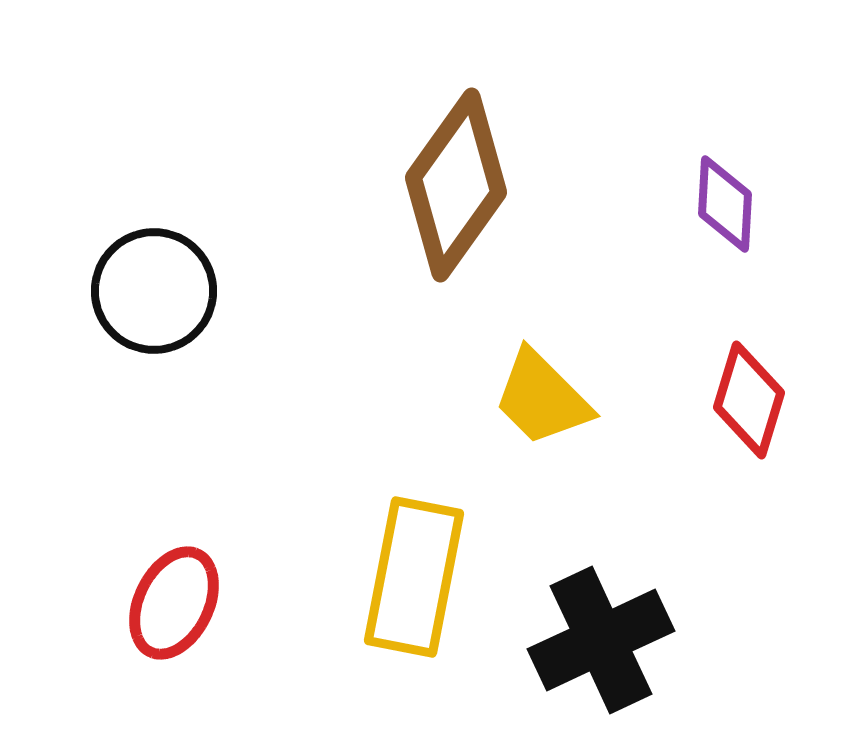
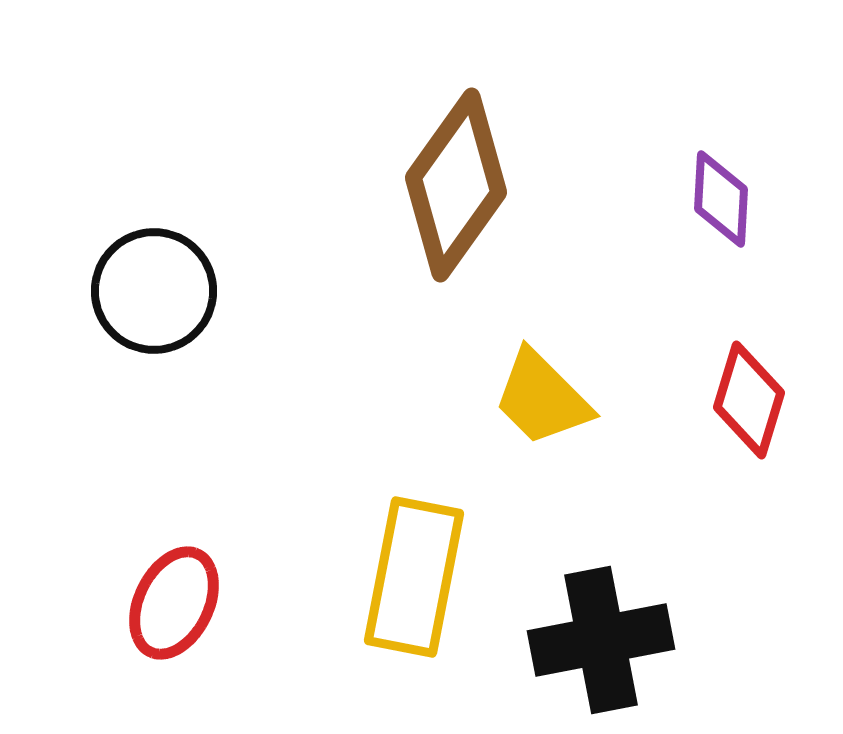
purple diamond: moved 4 px left, 5 px up
black cross: rotated 14 degrees clockwise
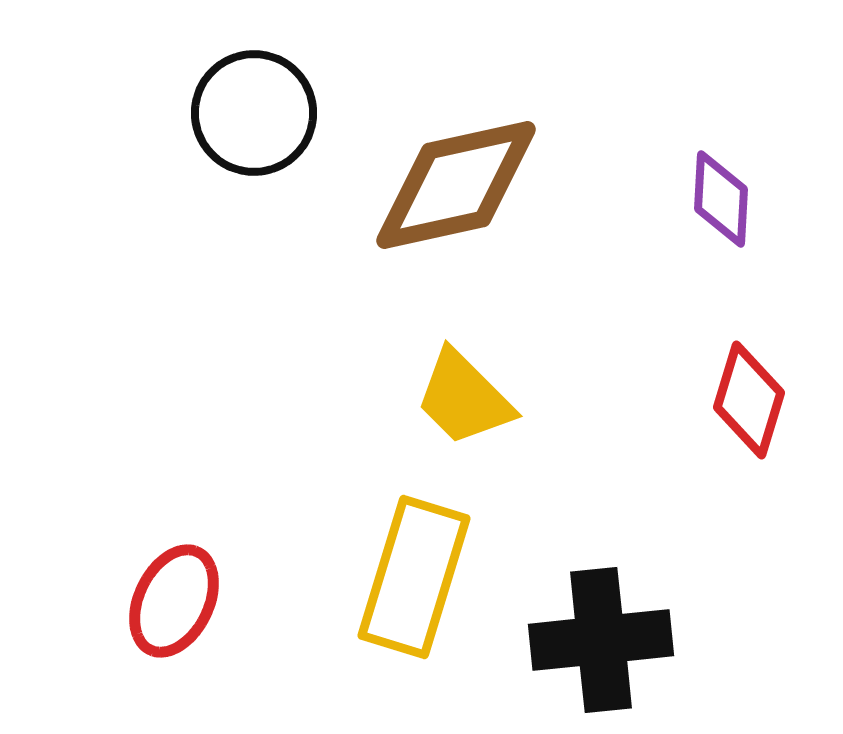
brown diamond: rotated 42 degrees clockwise
black circle: moved 100 px right, 178 px up
yellow trapezoid: moved 78 px left
yellow rectangle: rotated 6 degrees clockwise
red ellipse: moved 2 px up
black cross: rotated 5 degrees clockwise
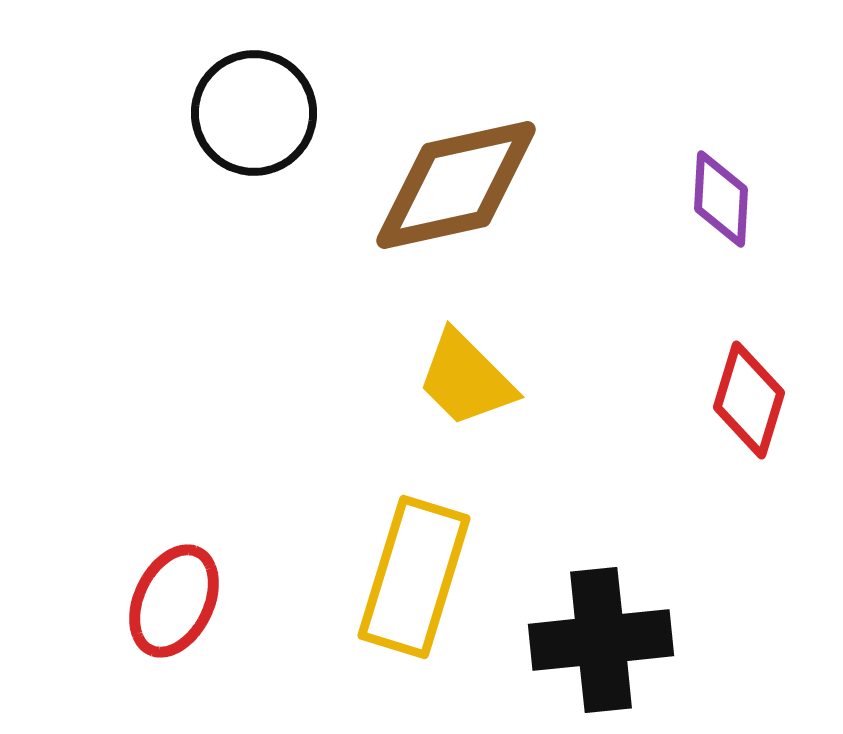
yellow trapezoid: moved 2 px right, 19 px up
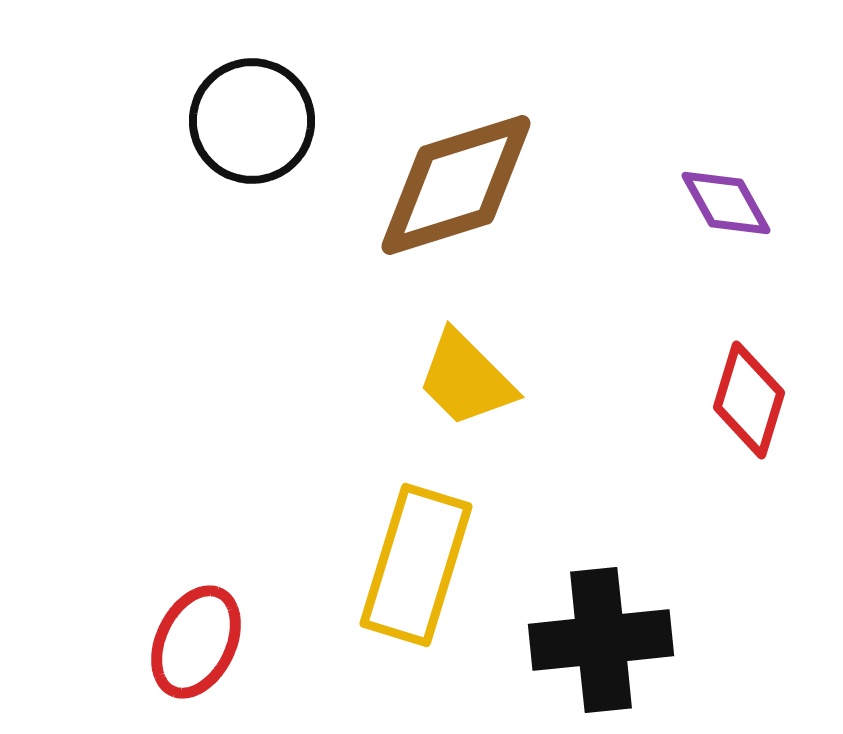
black circle: moved 2 px left, 8 px down
brown diamond: rotated 5 degrees counterclockwise
purple diamond: moved 5 px right, 4 px down; rotated 32 degrees counterclockwise
yellow rectangle: moved 2 px right, 12 px up
red ellipse: moved 22 px right, 41 px down
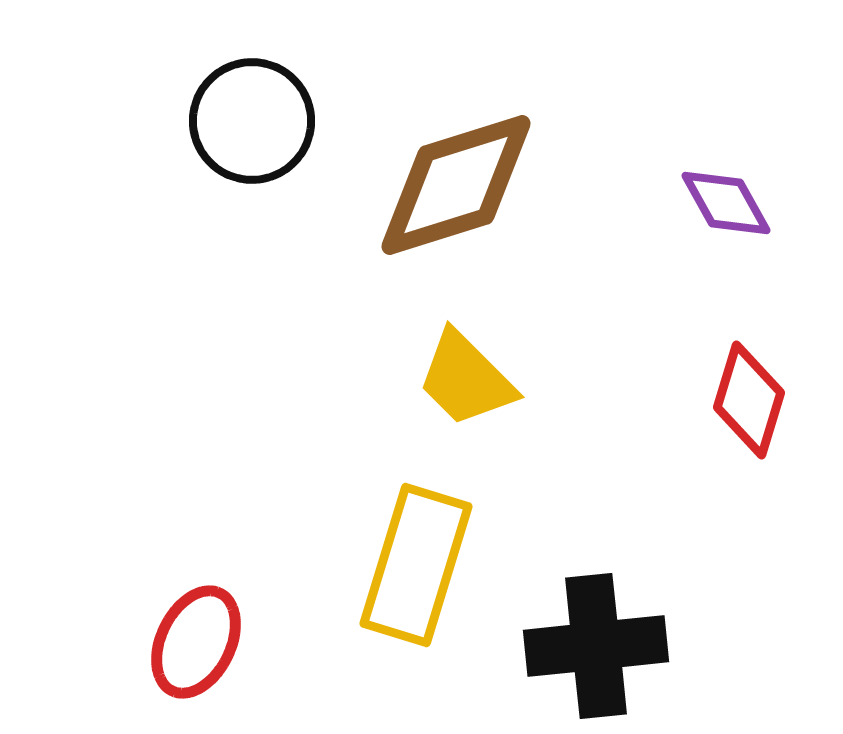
black cross: moved 5 px left, 6 px down
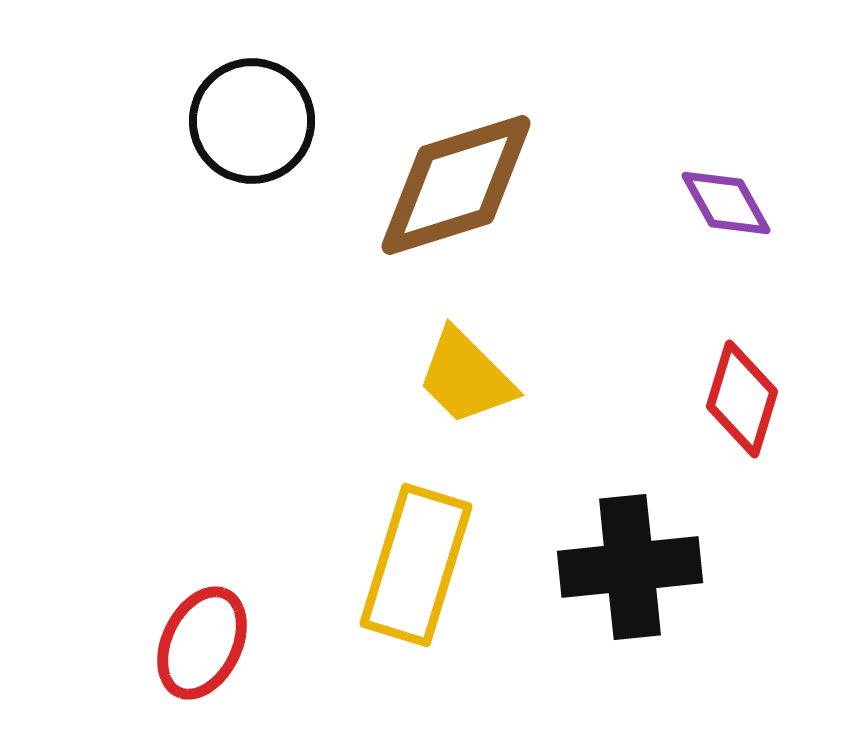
yellow trapezoid: moved 2 px up
red diamond: moved 7 px left, 1 px up
red ellipse: moved 6 px right, 1 px down
black cross: moved 34 px right, 79 px up
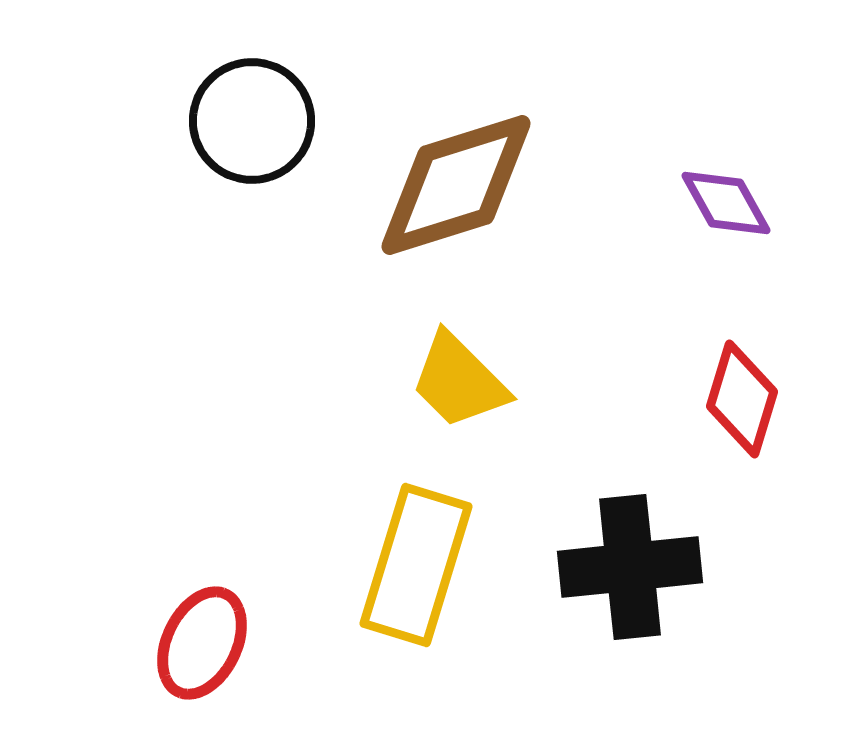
yellow trapezoid: moved 7 px left, 4 px down
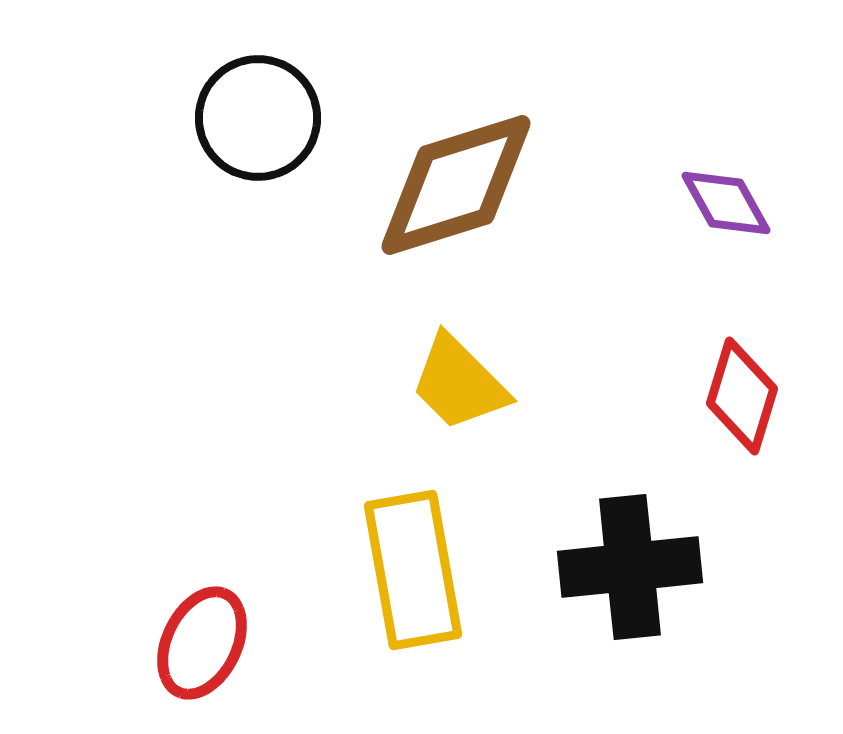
black circle: moved 6 px right, 3 px up
yellow trapezoid: moved 2 px down
red diamond: moved 3 px up
yellow rectangle: moved 3 px left, 5 px down; rotated 27 degrees counterclockwise
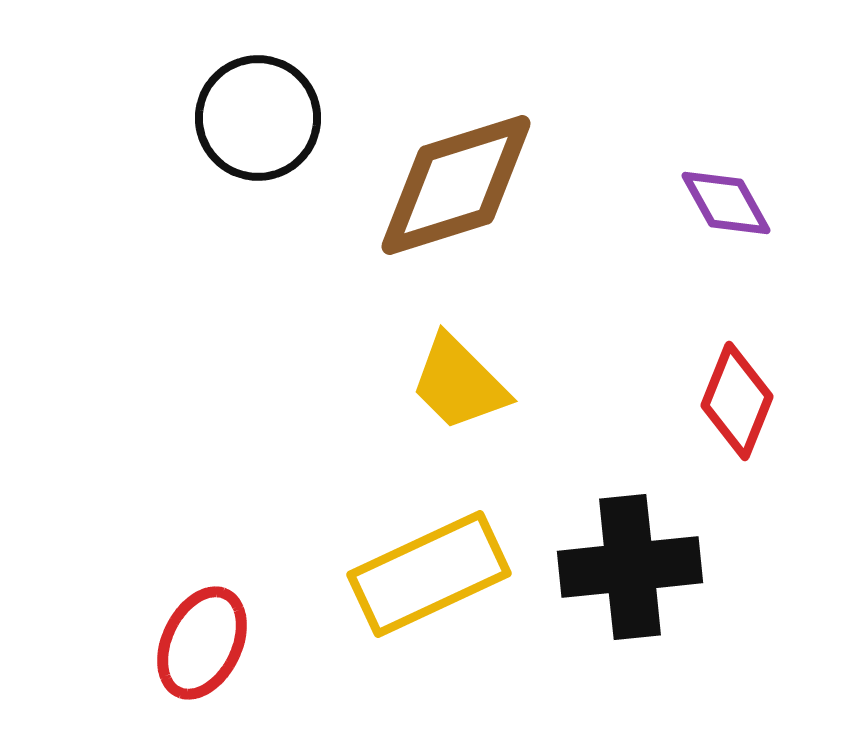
red diamond: moved 5 px left, 5 px down; rotated 5 degrees clockwise
yellow rectangle: moved 16 px right, 4 px down; rotated 75 degrees clockwise
